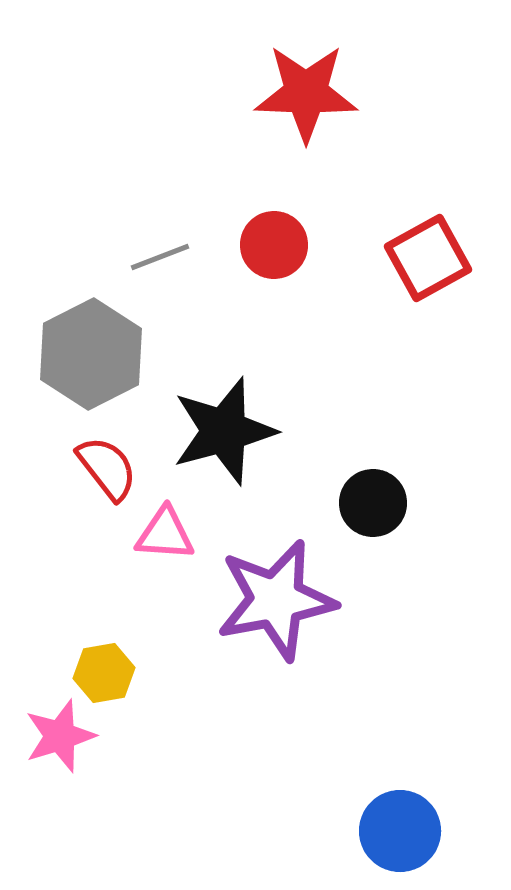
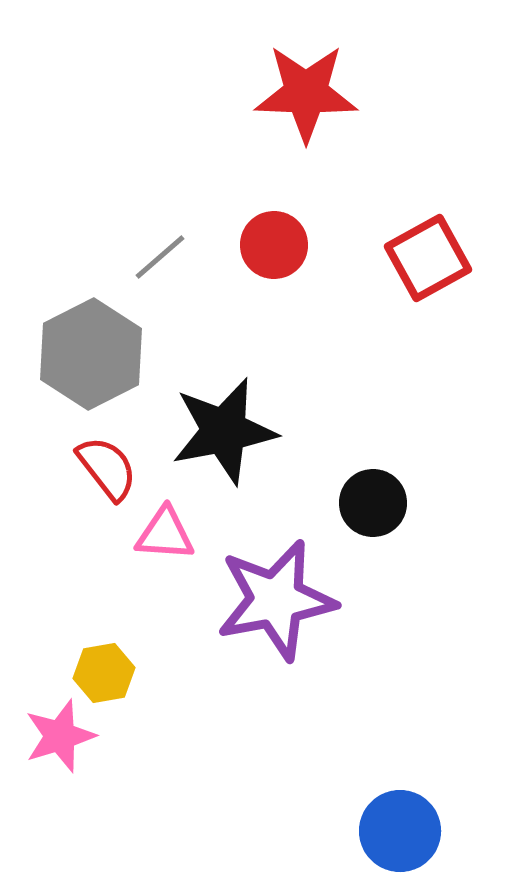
gray line: rotated 20 degrees counterclockwise
black star: rotated 4 degrees clockwise
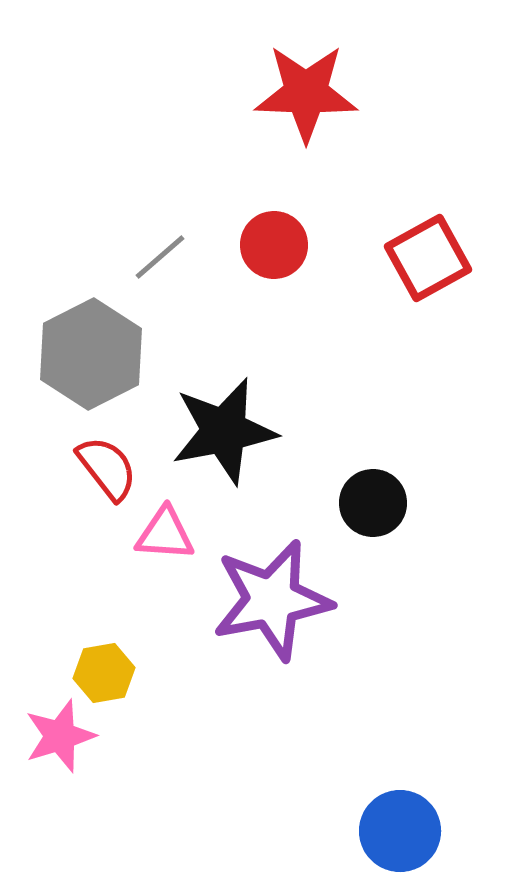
purple star: moved 4 px left
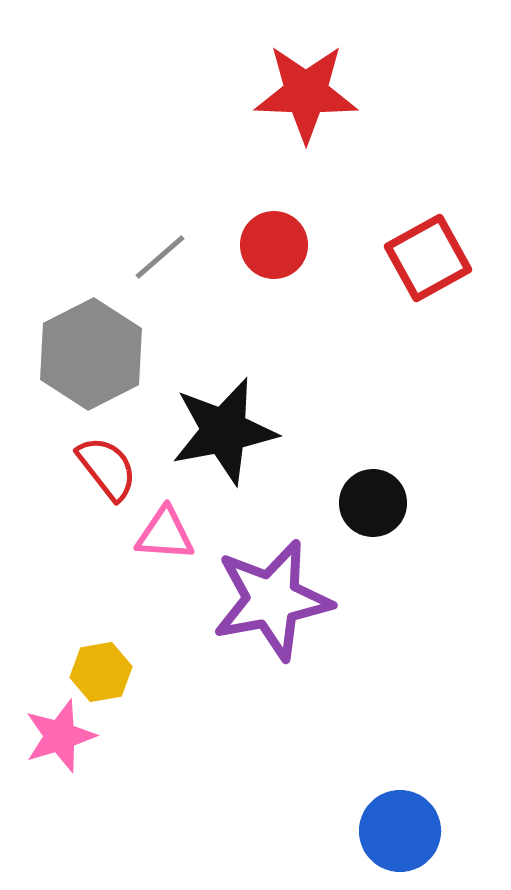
yellow hexagon: moved 3 px left, 1 px up
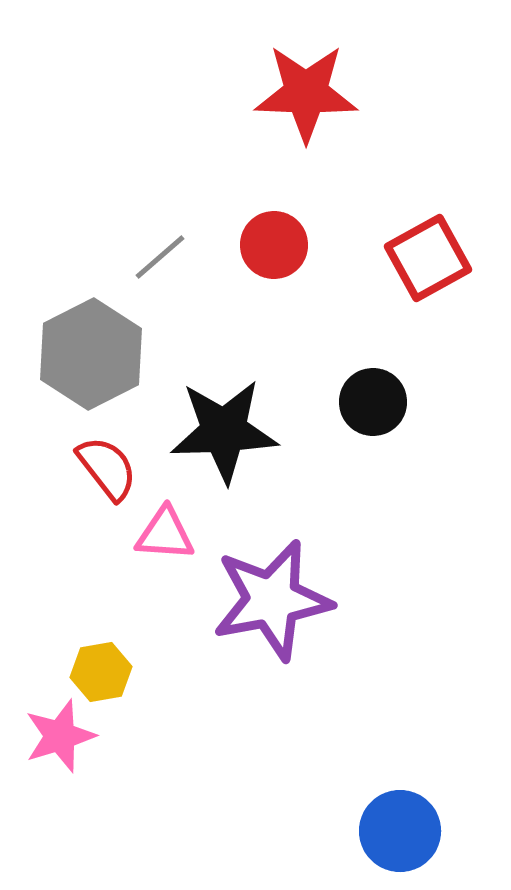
black star: rotated 9 degrees clockwise
black circle: moved 101 px up
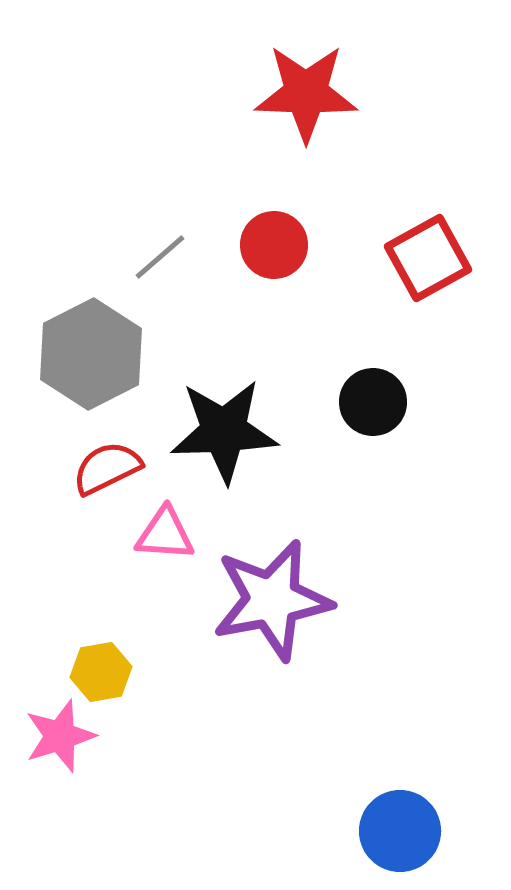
red semicircle: rotated 78 degrees counterclockwise
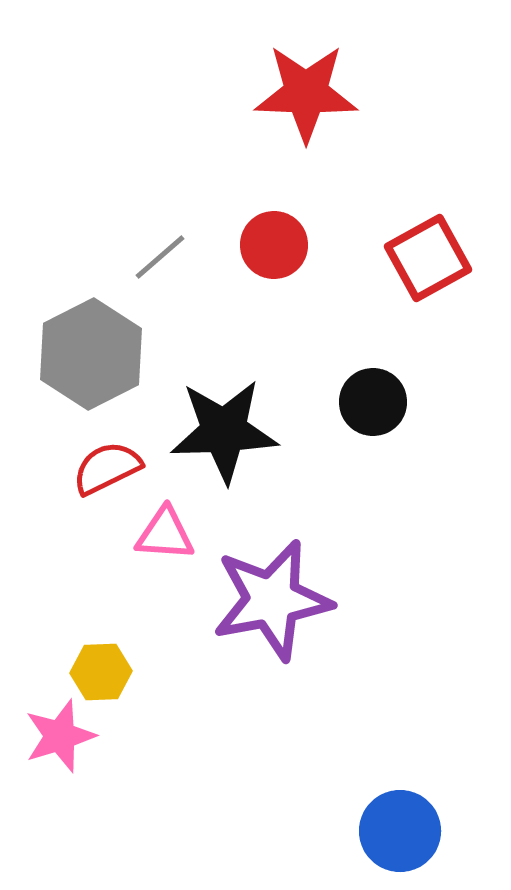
yellow hexagon: rotated 8 degrees clockwise
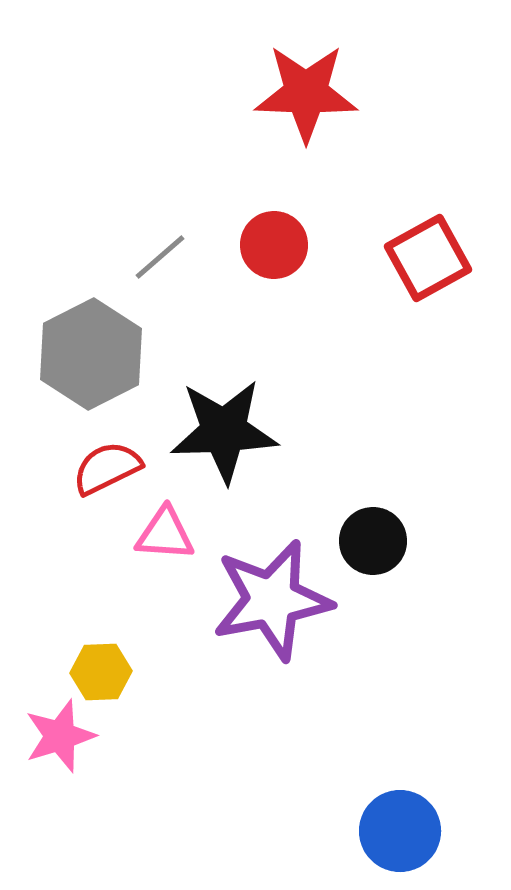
black circle: moved 139 px down
